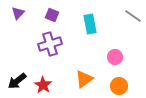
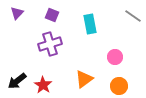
purple triangle: moved 1 px left
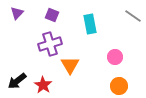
orange triangle: moved 14 px left, 14 px up; rotated 24 degrees counterclockwise
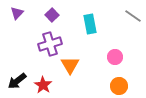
purple square: rotated 24 degrees clockwise
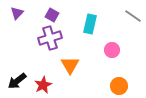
purple square: rotated 16 degrees counterclockwise
cyan rectangle: rotated 24 degrees clockwise
purple cross: moved 6 px up
pink circle: moved 3 px left, 7 px up
red star: rotated 12 degrees clockwise
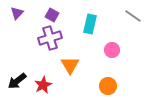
orange circle: moved 11 px left
